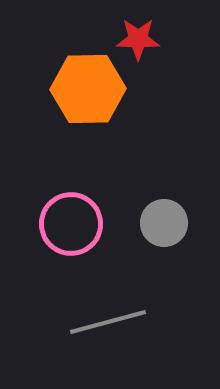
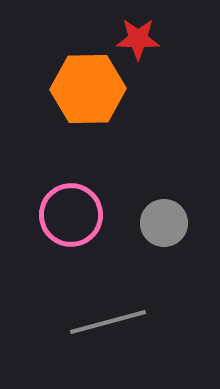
pink circle: moved 9 px up
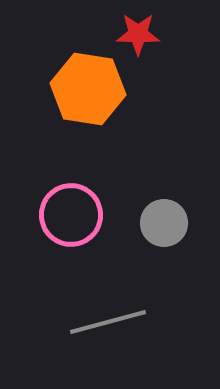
red star: moved 5 px up
orange hexagon: rotated 10 degrees clockwise
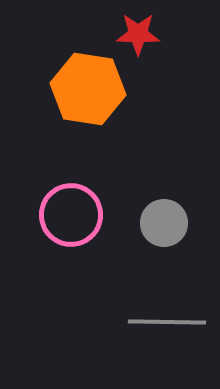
gray line: moved 59 px right; rotated 16 degrees clockwise
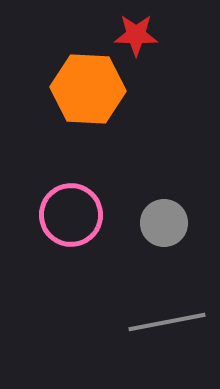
red star: moved 2 px left, 1 px down
orange hexagon: rotated 6 degrees counterclockwise
gray line: rotated 12 degrees counterclockwise
